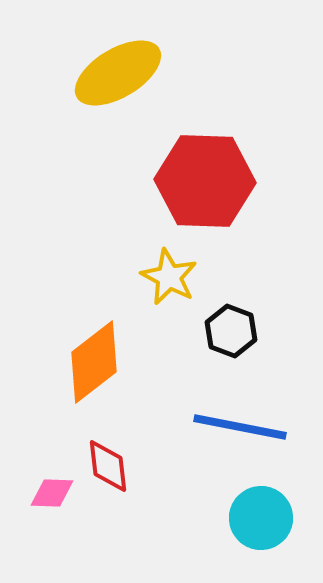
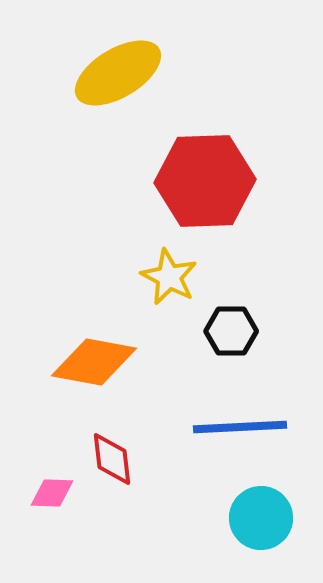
red hexagon: rotated 4 degrees counterclockwise
black hexagon: rotated 21 degrees counterclockwise
orange diamond: rotated 48 degrees clockwise
blue line: rotated 14 degrees counterclockwise
red diamond: moved 4 px right, 7 px up
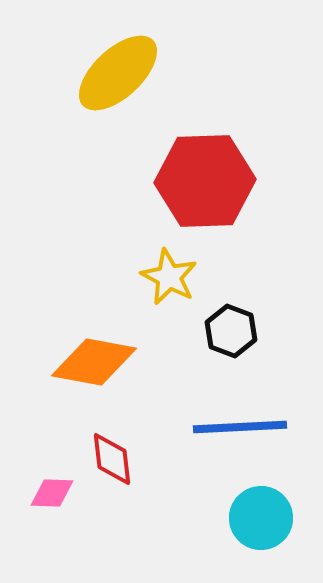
yellow ellipse: rotated 12 degrees counterclockwise
black hexagon: rotated 21 degrees clockwise
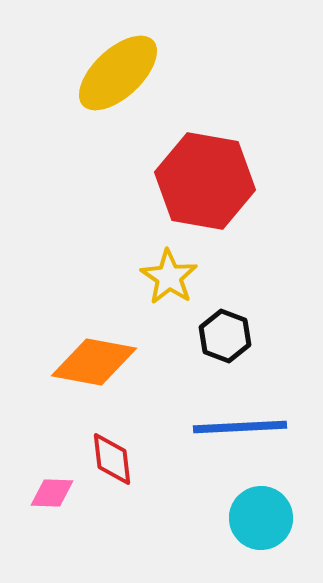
red hexagon: rotated 12 degrees clockwise
yellow star: rotated 6 degrees clockwise
black hexagon: moved 6 px left, 5 px down
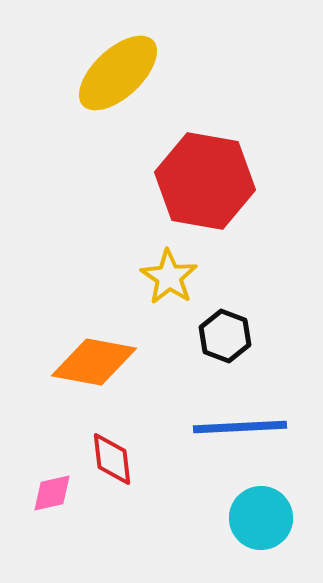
pink diamond: rotated 15 degrees counterclockwise
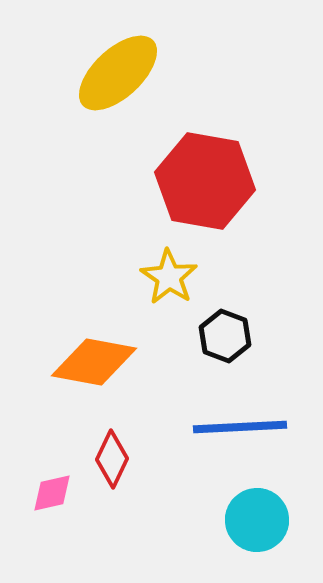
red diamond: rotated 32 degrees clockwise
cyan circle: moved 4 px left, 2 px down
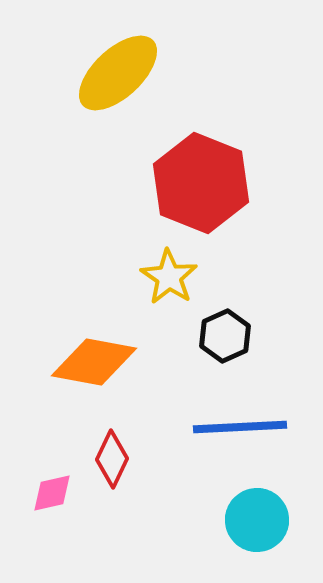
red hexagon: moved 4 px left, 2 px down; rotated 12 degrees clockwise
black hexagon: rotated 15 degrees clockwise
